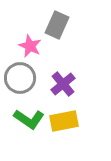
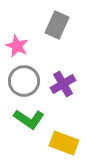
pink star: moved 13 px left
gray circle: moved 4 px right, 3 px down
purple cross: rotated 10 degrees clockwise
yellow rectangle: moved 22 px down; rotated 32 degrees clockwise
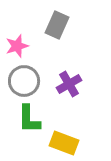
pink star: rotated 30 degrees clockwise
purple cross: moved 6 px right
green L-shape: rotated 56 degrees clockwise
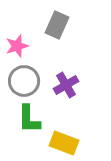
purple cross: moved 3 px left, 1 px down
